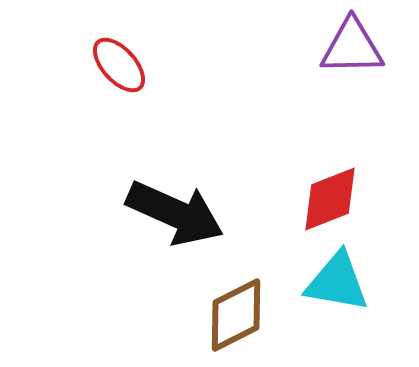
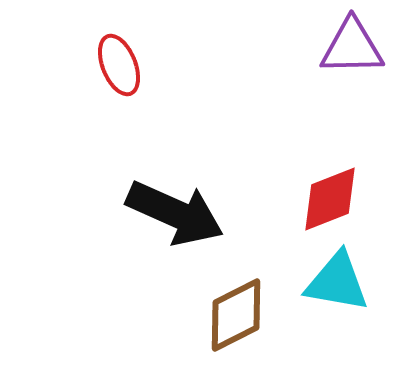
red ellipse: rotated 20 degrees clockwise
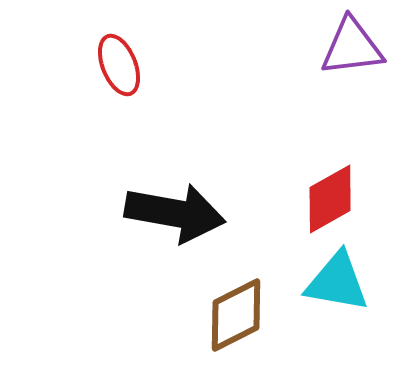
purple triangle: rotated 6 degrees counterclockwise
red diamond: rotated 8 degrees counterclockwise
black arrow: rotated 14 degrees counterclockwise
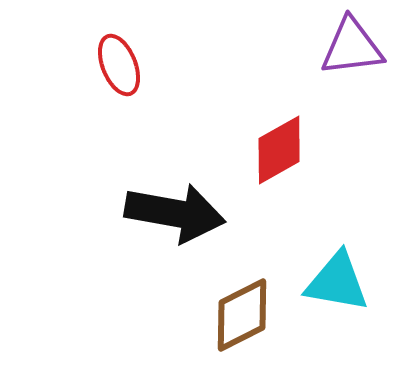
red diamond: moved 51 px left, 49 px up
brown diamond: moved 6 px right
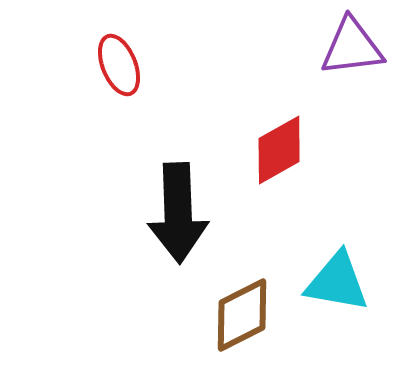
black arrow: moved 3 px right; rotated 78 degrees clockwise
